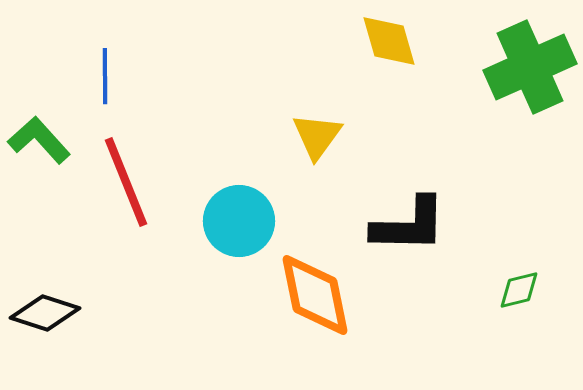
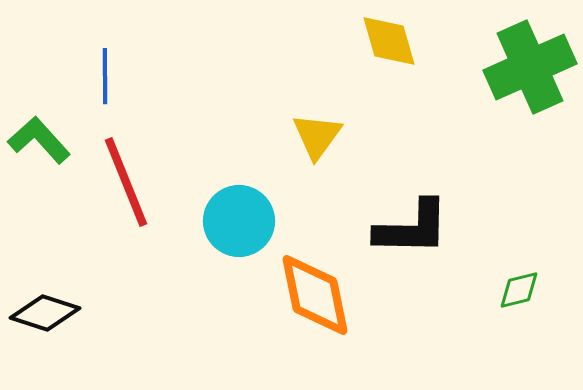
black L-shape: moved 3 px right, 3 px down
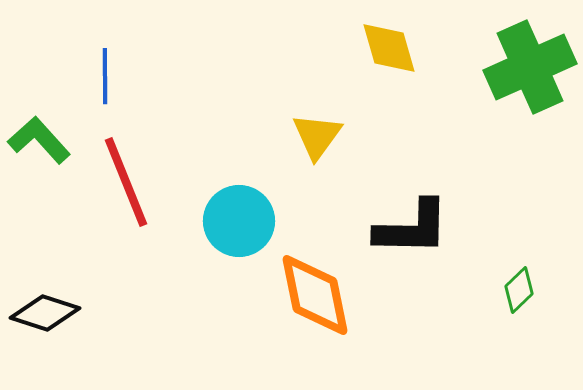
yellow diamond: moved 7 px down
green diamond: rotated 30 degrees counterclockwise
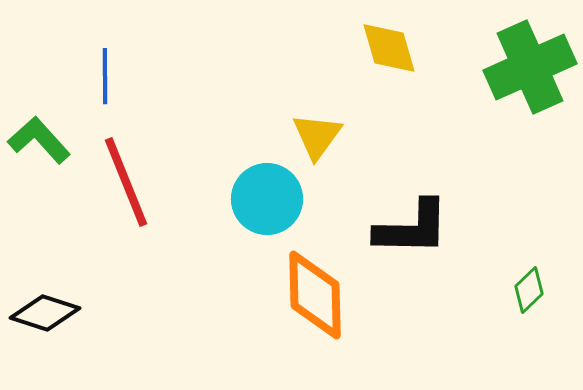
cyan circle: moved 28 px right, 22 px up
green diamond: moved 10 px right
orange diamond: rotated 10 degrees clockwise
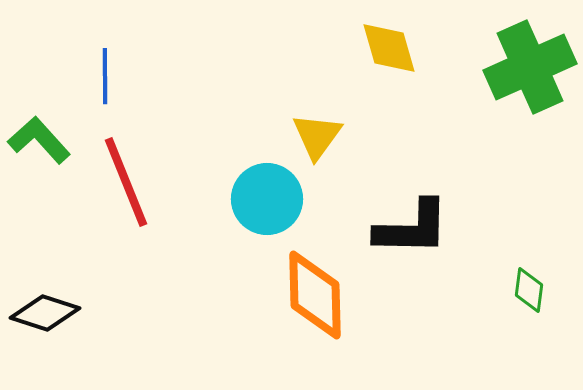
green diamond: rotated 39 degrees counterclockwise
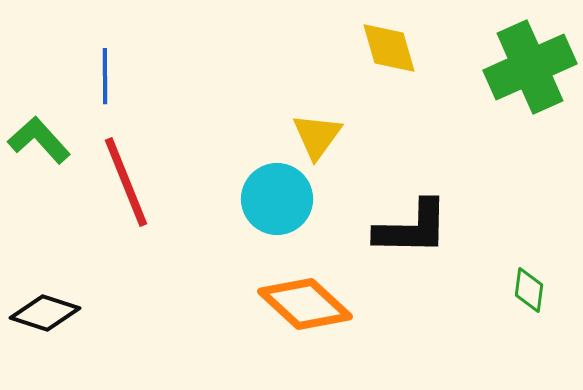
cyan circle: moved 10 px right
orange diamond: moved 10 px left, 9 px down; rotated 46 degrees counterclockwise
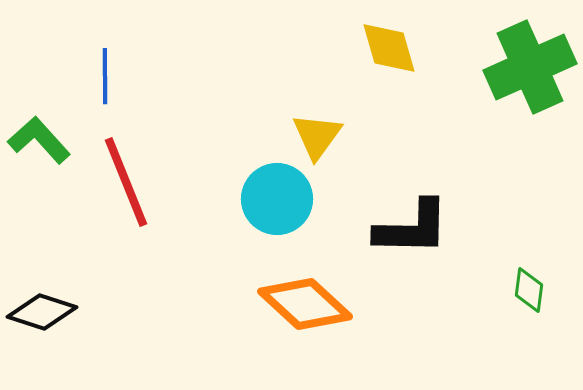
black diamond: moved 3 px left, 1 px up
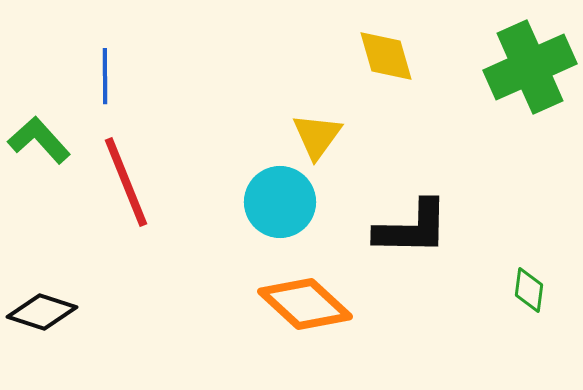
yellow diamond: moved 3 px left, 8 px down
cyan circle: moved 3 px right, 3 px down
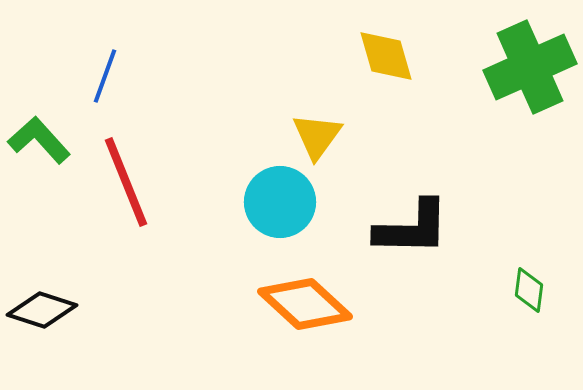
blue line: rotated 20 degrees clockwise
black diamond: moved 2 px up
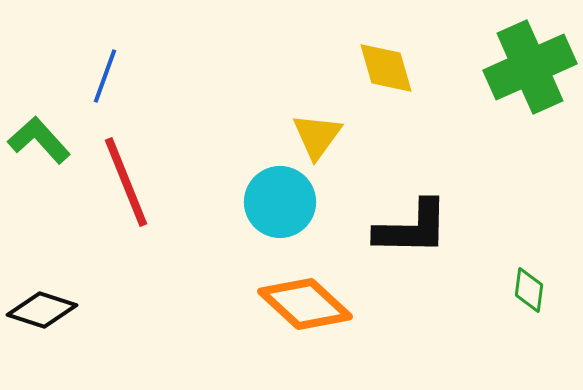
yellow diamond: moved 12 px down
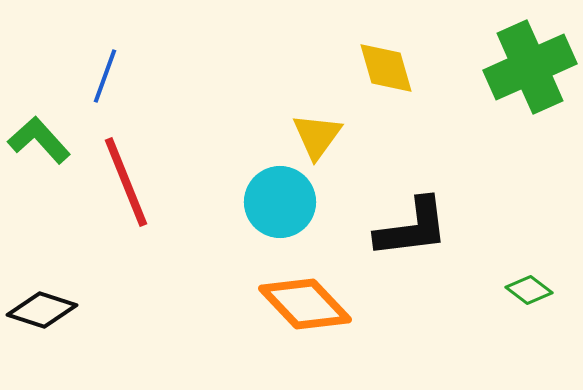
black L-shape: rotated 8 degrees counterclockwise
green diamond: rotated 60 degrees counterclockwise
orange diamond: rotated 4 degrees clockwise
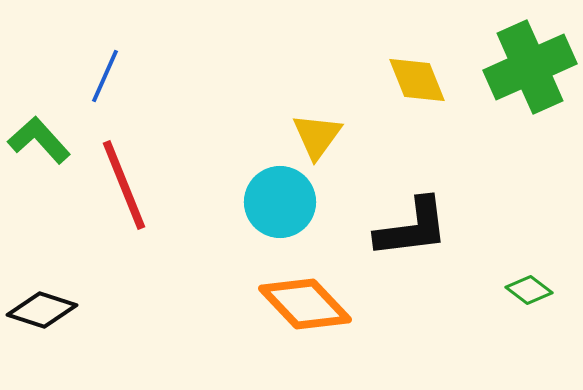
yellow diamond: moved 31 px right, 12 px down; rotated 6 degrees counterclockwise
blue line: rotated 4 degrees clockwise
red line: moved 2 px left, 3 px down
